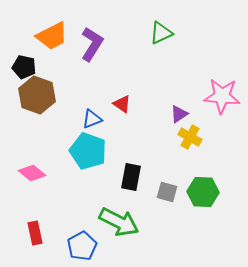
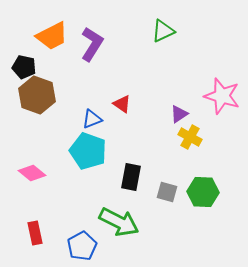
green triangle: moved 2 px right, 2 px up
pink star: rotated 12 degrees clockwise
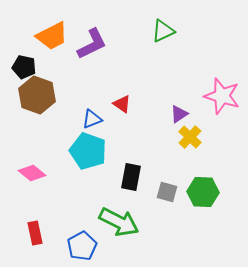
purple L-shape: rotated 32 degrees clockwise
yellow cross: rotated 15 degrees clockwise
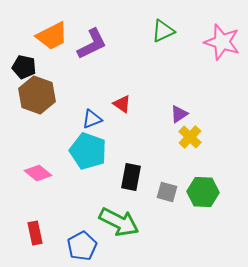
pink star: moved 54 px up
pink diamond: moved 6 px right
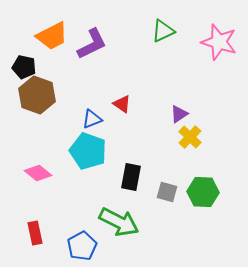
pink star: moved 3 px left
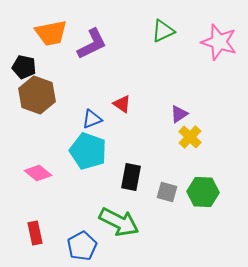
orange trapezoid: moved 1 px left, 3 px up; rotated 16 degrees clockwise
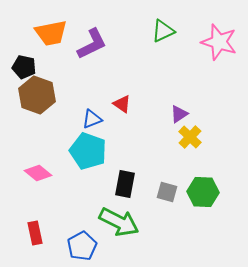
black rectangle: moved 6 px left, 7 px down
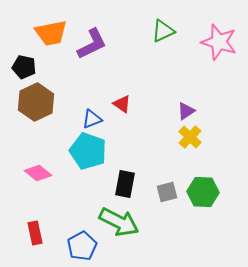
brown hexagon: moved 1 px left, 7 px down; rotated 15 degrees clockwise
purple triangle: moved 7 px right, 3 px up
gray square: rotated 30 degrees counterclockwise
